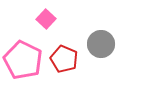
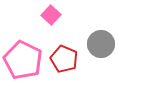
pink square: moved 5 px right, 4 px up
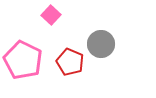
red pentagon: moved 6 px right, 3 px down
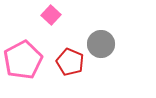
pink pentagon: rotated 18 degrees clockwise
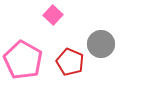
pink square: moved 2 px right
pink pentagon: rotated 15 degrees counterclockwise
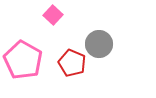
gray circle: moved 2 px left
red pentagon: moved 2 px right, 1 px down
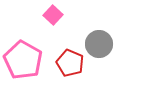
red pentagon: moved 2 px left
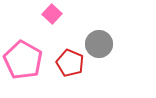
pink square: moved 1 px left, 1 px up
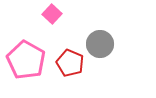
gray circle: moved 1 px right
pink pentagon: moved 3 px right
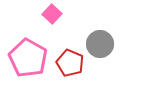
pink pentagon: moved 2 px right, 2 px up
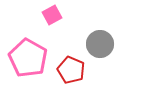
pink square: moved 1 px down; rotated 18 degrees clockwise
red pentagon: moved 1 px right, 7 px down
